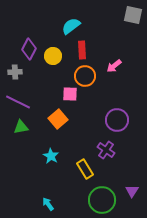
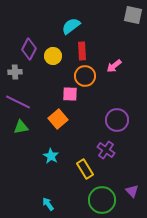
red rectangle: moved 1 px down
purple triangle: rotated 16 degrees counterclockwise
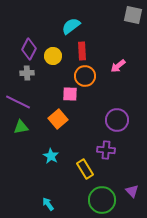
pink arrow: moved 4 px right
gray cross: moved 12 px right, 1 px down
purple cross: rotated 30 degrees counterclockwise
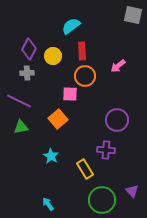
purple line: moved 1 px right, 1 px up
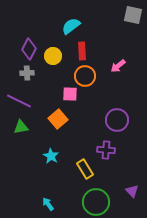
green circle: moved 6 px left, 2 px down
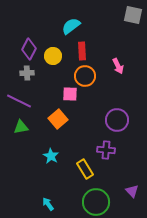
pink arrow: rotated 77 degrees counterclockwise
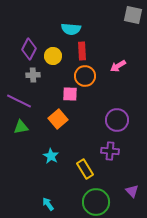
cyan semicircle: moved 3 px down; rotated 138 degrees counterclockwise
pink arrow: rotated 84 degrees clockwise
gray cross: moved 6 px right, 2 px down
purple cross: moved 4 px right, 1 px down
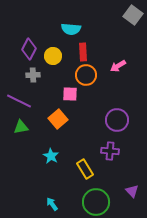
gray square: rotated 24 degrees clockwise
red rectangle: moved 1 px right, 1 px down
orange circle: moved 1 px right, 1 px up
cyan arrow: moved 4 px right
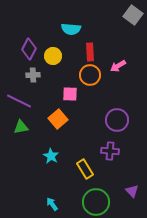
red rectangle: moved 7 px right
orange circle: moved 4 px right
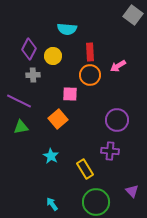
cyan semicircle: moved 4 px left
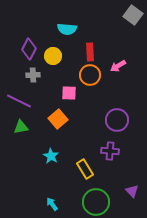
pink square: moved 1 px left, 1 px up
